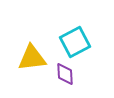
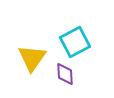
yellow triangle: rotated 48 degrees counterclockwise
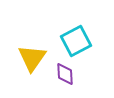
cyan square: moved 1 px right, 1 px up
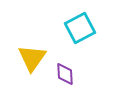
cyan square: moved 4 px right, 13 px up
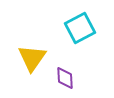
purple diamond: moved 4 px down
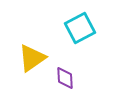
yellow triangle: rotated 20 degrees clockwise
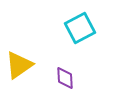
yellow triangle: moved 13 px left, 7 px down
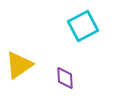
cyan square: moved 3 px right, 2 px up
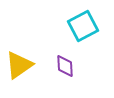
purple diamond: moved 12 px up
